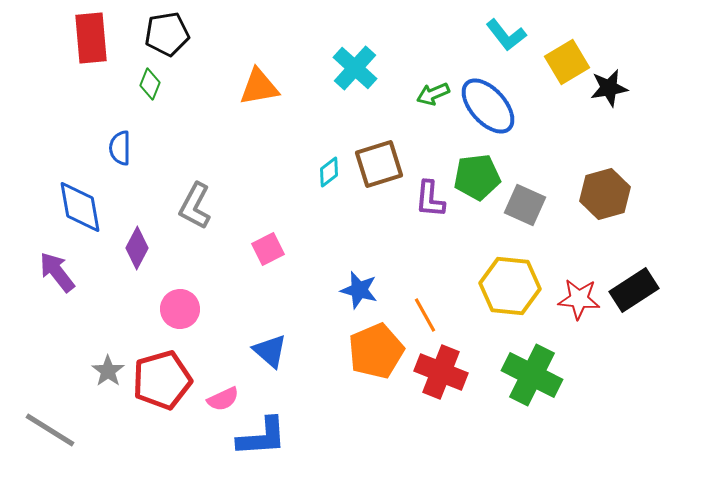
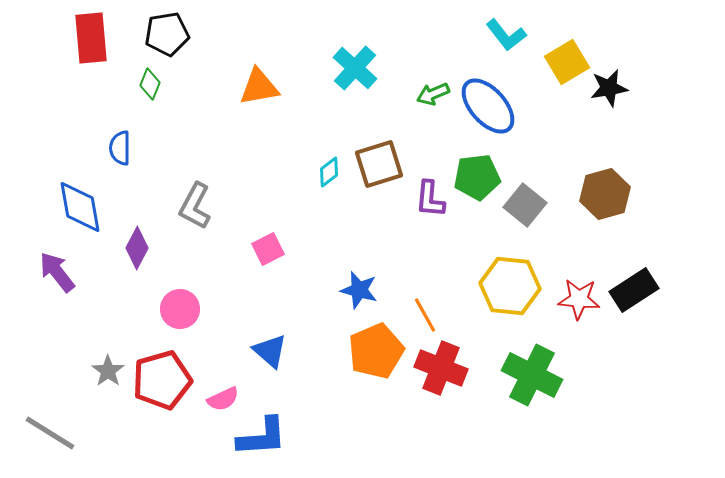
gray square: rotated 15 degrees clockwise
red cross: moved 4 px up
gray line: moved 3 px down
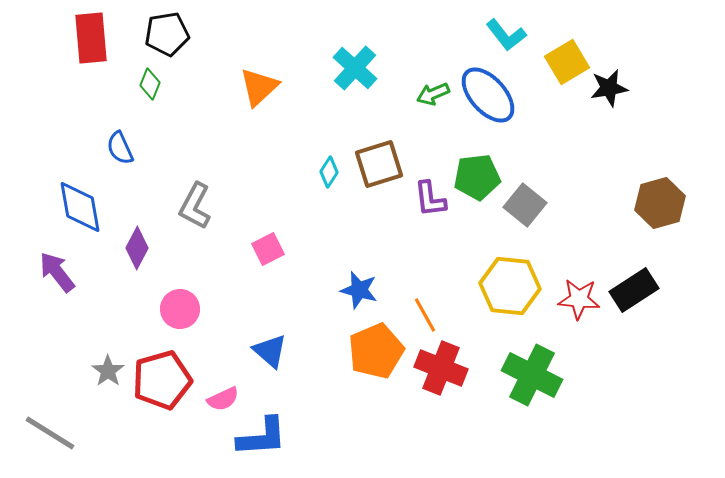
orange triangle: rotated 33 degrees counterclockwise
blue ellipse: moved 11 px up
blue semicircle: rotated 24 degrees counterclockwise
cyan diamond: rotated 20 degrees counterclockwise
brown hexagon: moved 55 px right, 9 px down
purple L-shape: rotated 12 degrees counterclockwise
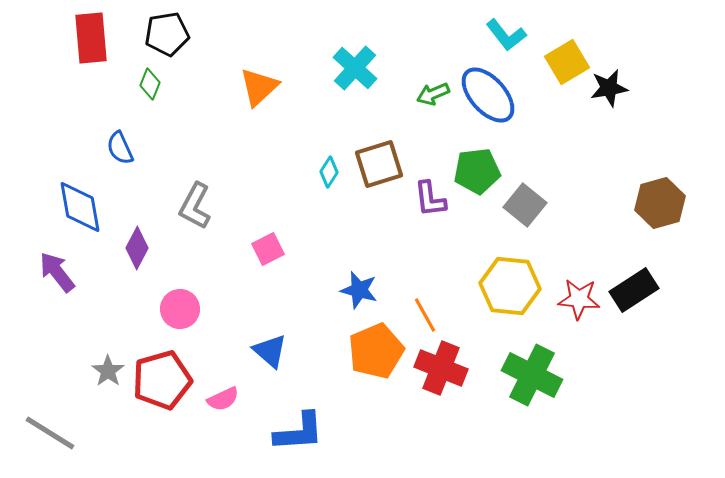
green pentagon: moved 6 px up
blue L-shape: moved 37 px right, 5 px up
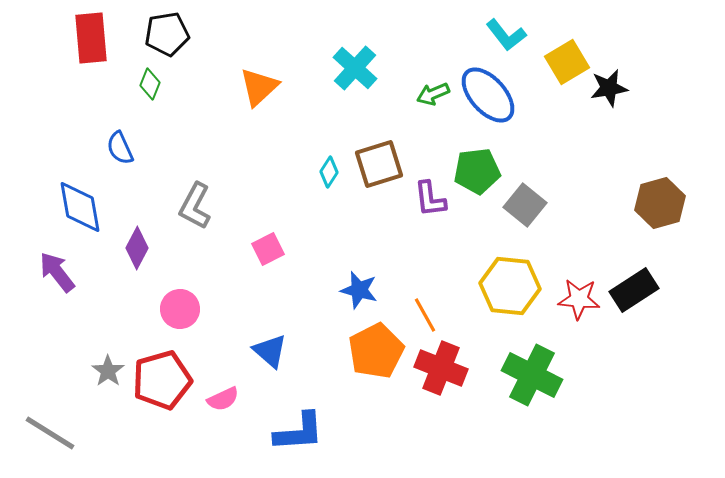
orange pentagon: rotated 4 degrees counterclockwise
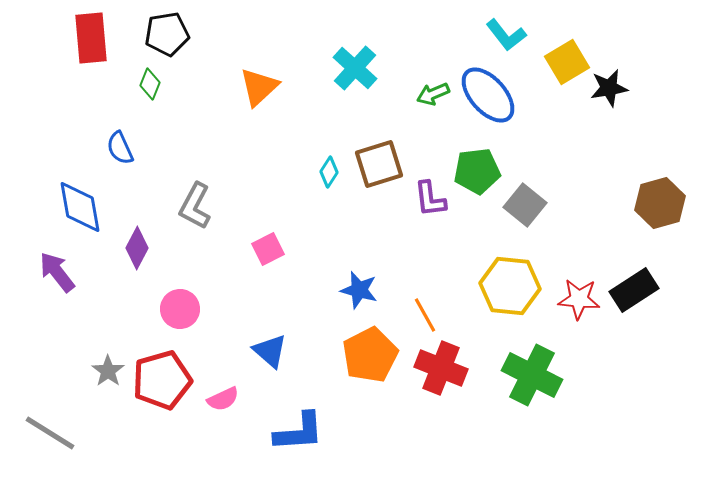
orange pentagon: moved 6 px left, 4 px down
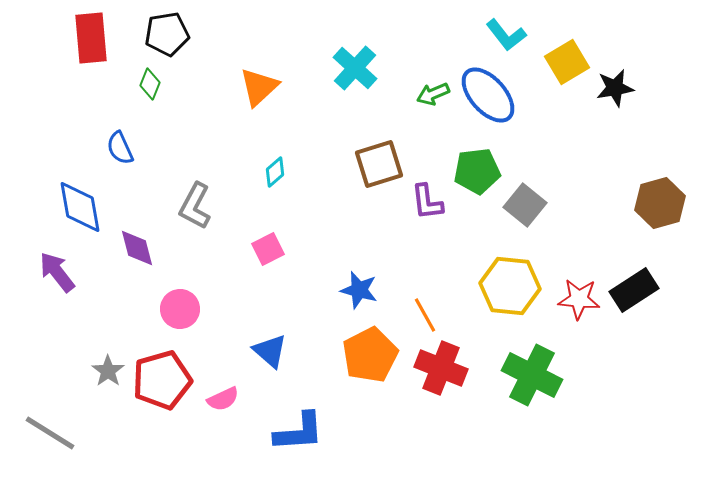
black star: moved 6 px right
cyan diamond: moved 54 px left; rotated 16 degrees clockwise
purple L-shape: moved 3 px left, 3 px down
purple diamond: rotated 42 degrees counterclockwise
